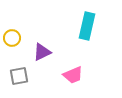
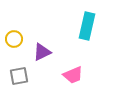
yellow circle: moved 2 px right, 1 px down
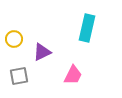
cyan rectangle: moved 2 px down
pink trapezoid: rotated 40 degrees counterclockwise
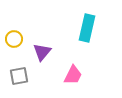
purple triangle: rotated 24 degrees counterclockwise
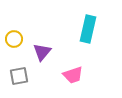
cyan rectangle: moved 1 px right, 1 px down
pink trapezoid: rotated 45 degrees clockwise
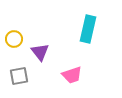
purple triangle: moved 2 px left; rotated 18 degrees counterclockwise
pink trapezoid: moved 1 px left
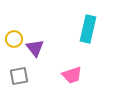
purple triangle: moved 5 px left, 4 px up
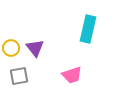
yellow circle: moved 3 px left, 9 px down
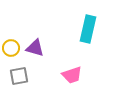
purple triangle: rotated 36 degrees counterclockwise
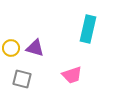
gray square: moved 3 px right, 3 px down; rotated 24 degrees clockwise
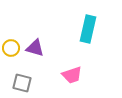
gray square: moved 4 px down
